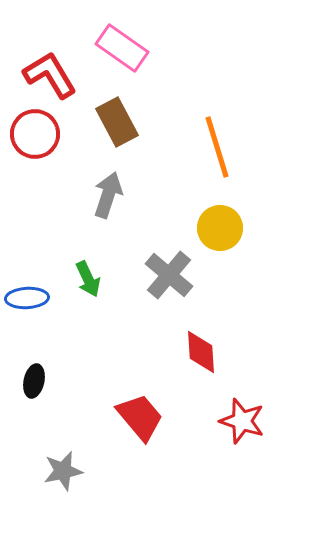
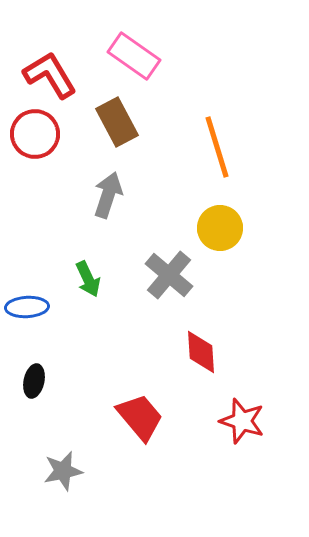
pink rectangle: moved 12 px right, 8 px down
blue ellipse: moved 9 px down
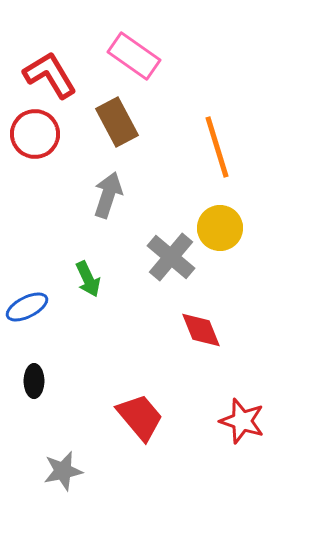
gray cross: moved 2 px right, 18 px up
blue ellipse: rotated 24 degrees counterclockwise
red diamond: moved 22 px up; rotated 18 degrees counterclockwise
black ellipse: rotated 12 degrees counterclockwise
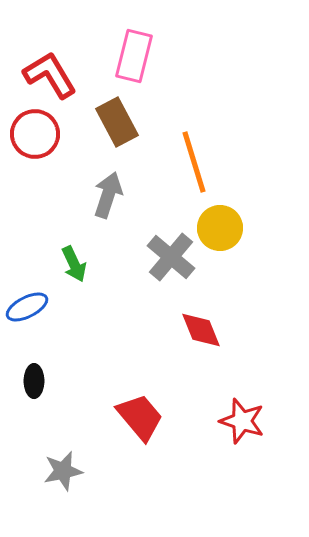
pink rectangle: rotated 69 degrees clockwise
orange line: moved 23 px left, 15 px down
green arrow: moved 14 px left, 15 px up
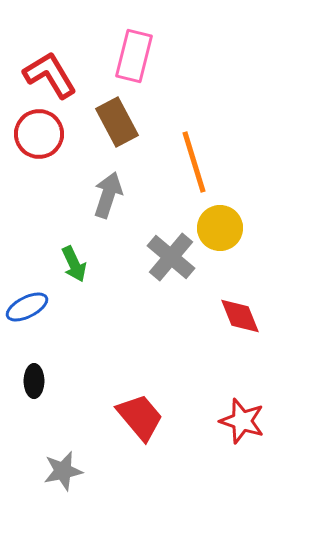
red circle: moved 4 px right
red diamond: moved 39 px right, 14 px up
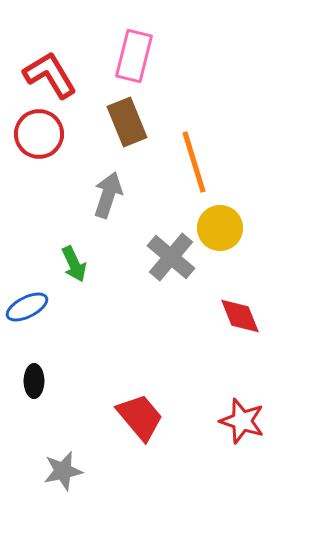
brown rectangle: moved 10 px right; rotated 6 degrees clockwise
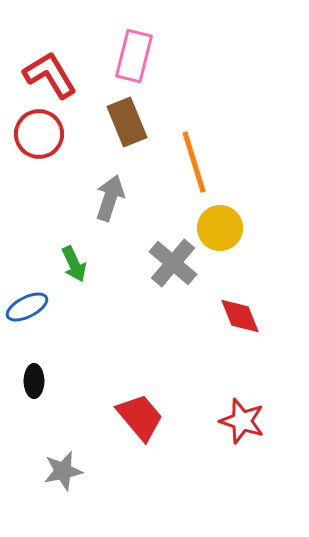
gray arrow: moved 2 px right, 3 px down
gray cross: moved 2 px right, 6 px down
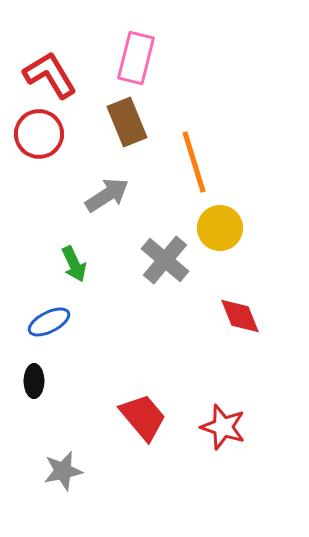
pink rectangle: moved 2 px right, 2 px down
gray arrow: moved 3 px left, 3 px up; rotated 39 degrees clockwise
gray cross: moved 8 px left, 3 px up
blue ellipse: moved 22 px right, 15 px down
red trapezoid: moved 3 px right
red star: moved 19 px left, 6 px down
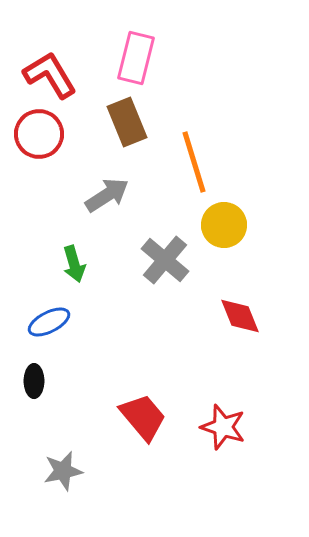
yellow circle: moved 4 px right, 3 px up
green arrow: rotated 9 degrees clockwise
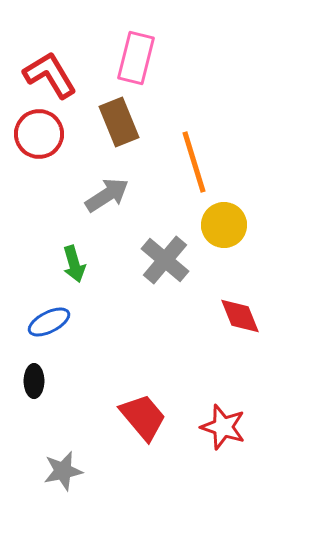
brown rectangle: moved 8 px left
